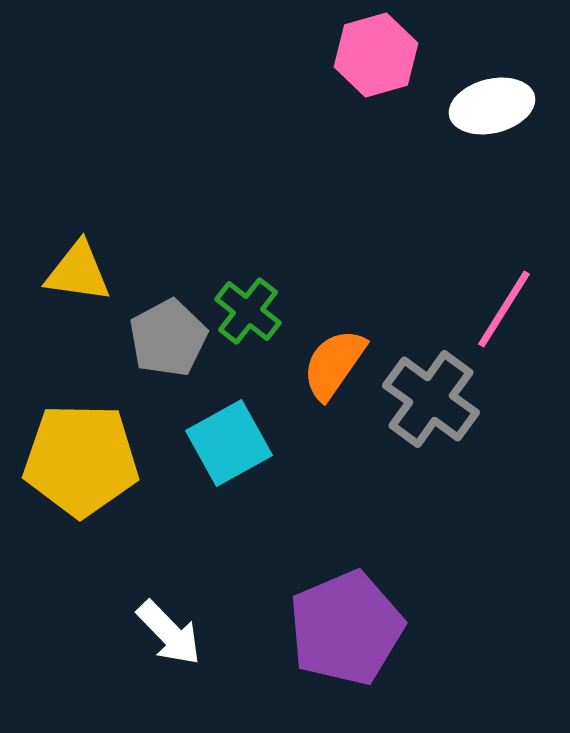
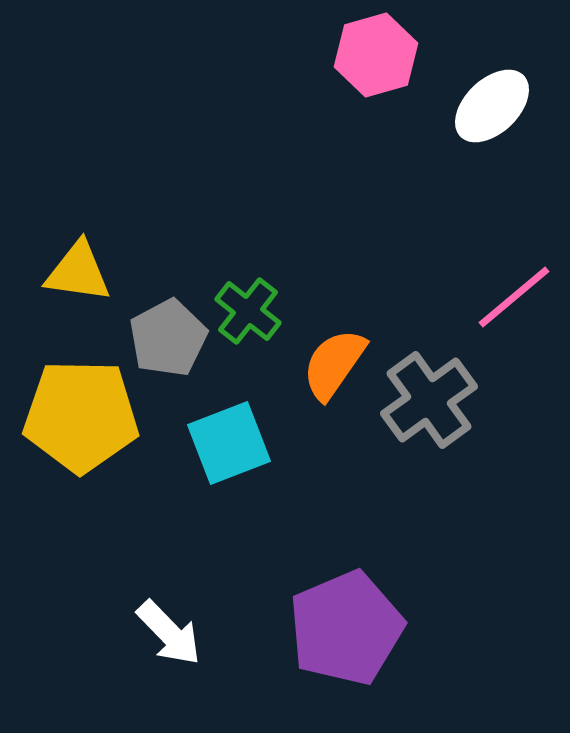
white ellipse: rotated 30 degrees counterclockwise
pink line: moved 10 px right, 12 px up; rotated 18 degrees clockwise
gray cross: moved 2 px left, 1 px down; rotated 18 degrees clockwise
cyan square: rotated 8 degrees clockwise
yellow pentagon: moved 44 px up
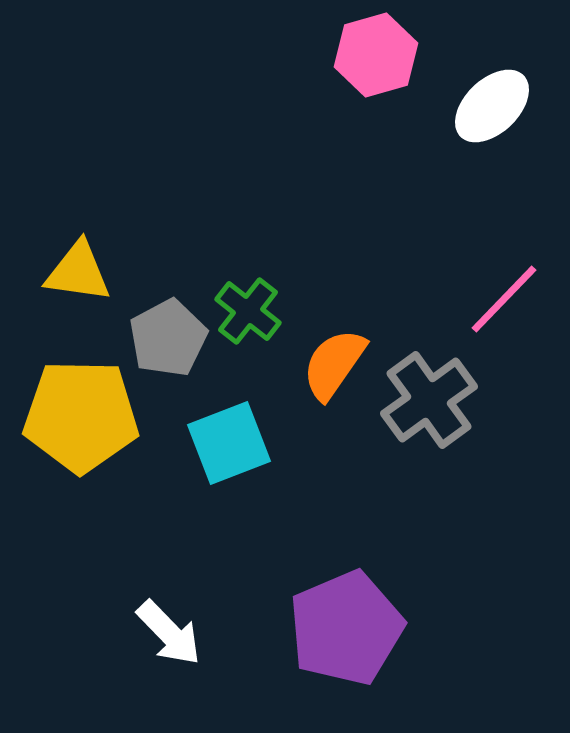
pink line: moved 10 px left, 2 px down; rotated 6 degrees counterclockwise
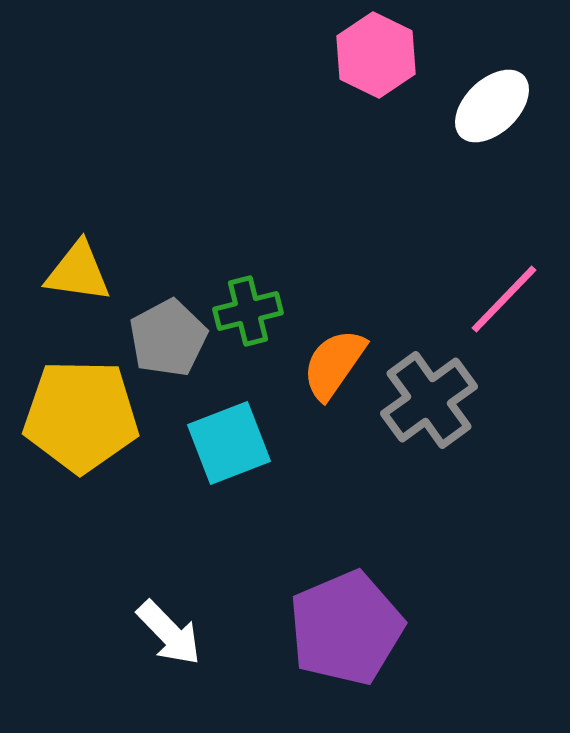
pink hexagon: rotated 18 degrees counterclockwise
green cross: rotated 38 degrees clockwise
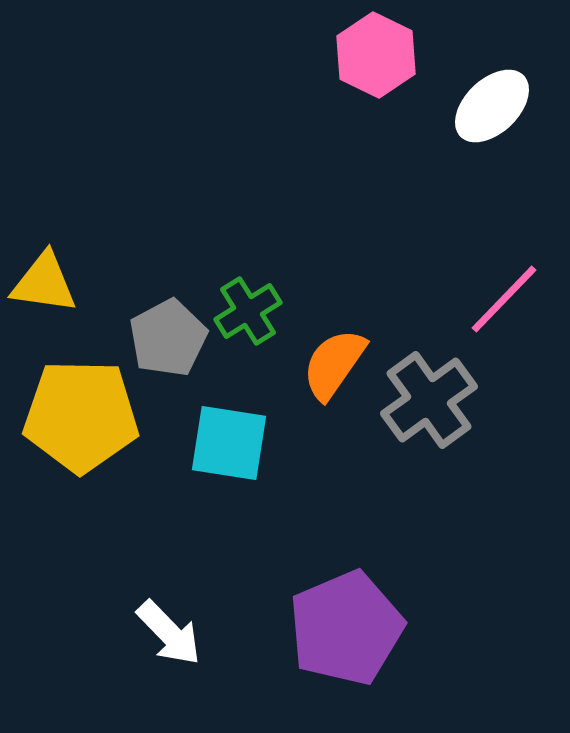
yellow triangle: moved 34 px left, 11 px down
green cross: rotated 18 degrees counterclockwise
cyan square: rotated 30 degrees clockwise
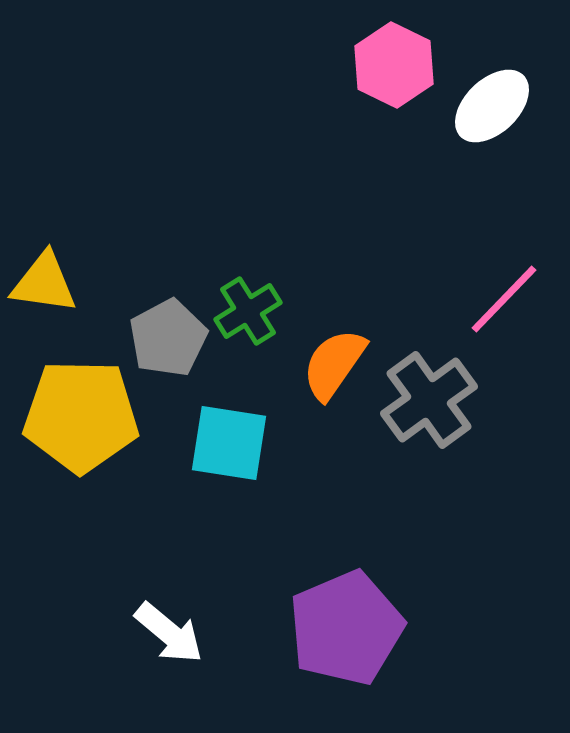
pink hexagon: moved 18 px right, 10 px down
white arrow: rotated 6 degrees counterclockwise
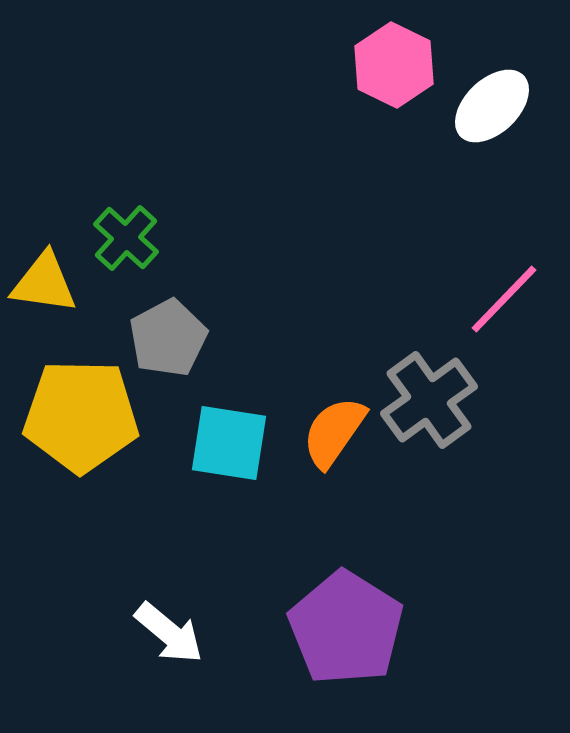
green cross: moved 122 px left, 73 px up; rotated 16 degrees counterclockwise
orange semicircle: moved 68 px down
purple pentagon: rotated 17 degrees counterclockwise
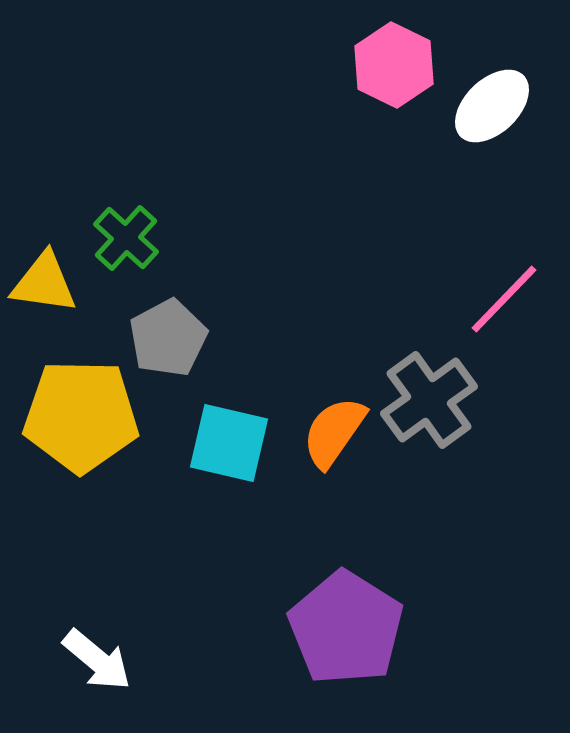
cyan square: rotated 4 degrees clockwise
white arrow: moved 72 px left, 27 px down
